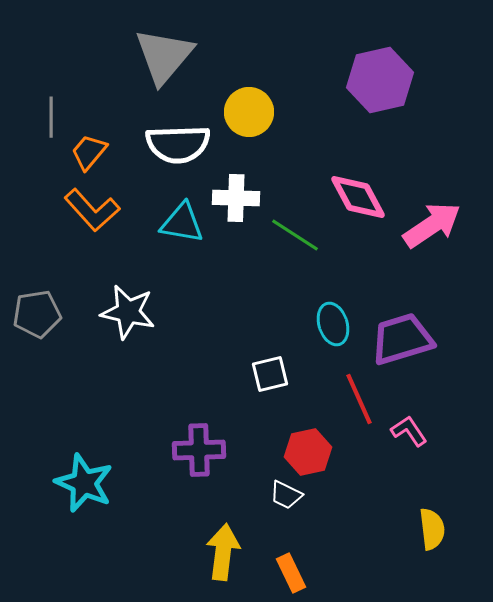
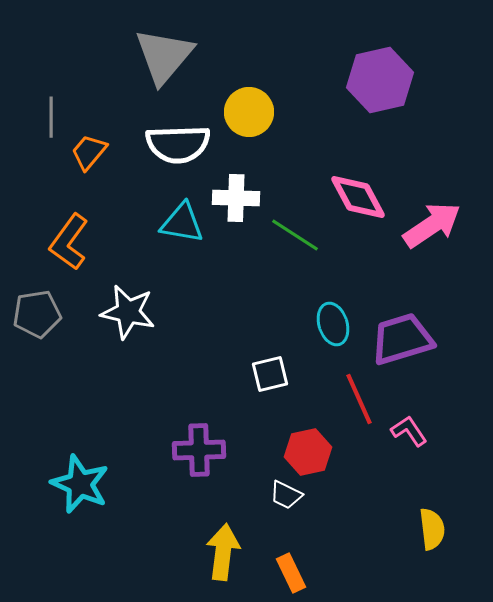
orange L-shape: moved 23 px left, 32 px down; rotated 78 degrees clockwise
cyan star: moved 4 px left, 1 px down
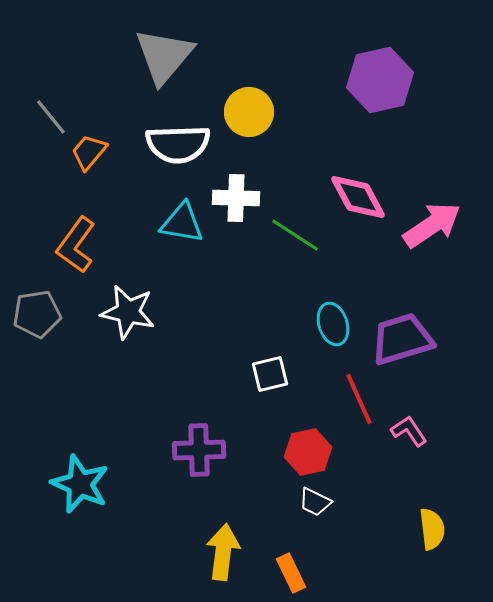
gray line: rotated 39 degrees counterclockwise
orange L-shape: moved 7 px right, 3 px down
white trapezoid: moved 29 px right, 7 px down
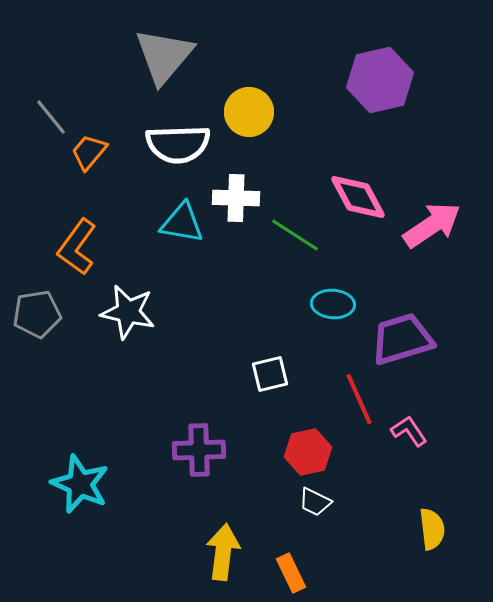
orange L-shape: moved 1 px right, 2 px down
cyan ellipse: moved 20 px up; rotated 69 degrees counterclockwise
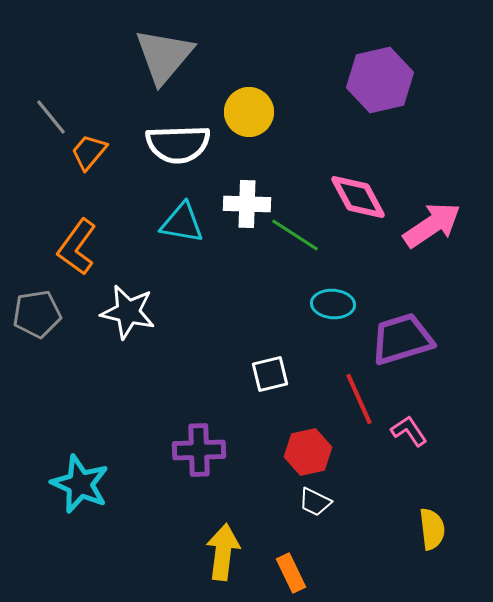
white cross: moved 11 px right, 6 px down
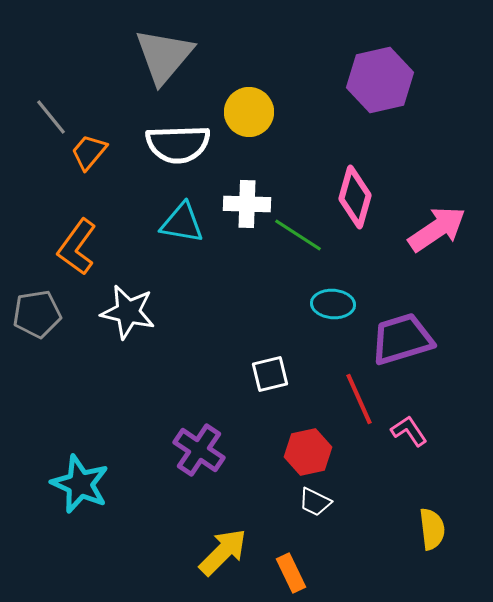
pink diamond: moved 3 px left; rotated 44 degrees clockwise
pink arrow: moved 5 px right, 4 px down
green line: moved 3 px right
purple cross: rotated 36 degrees clockwise
yellow arrow: rotated 38 degrees clockwise
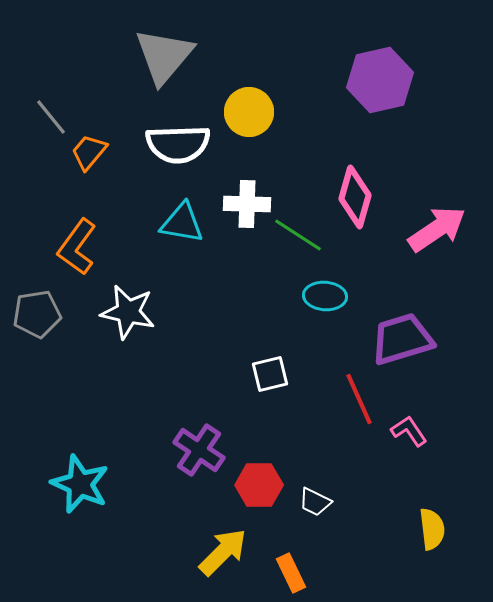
cyan ellipse: moved 8 px left, 8 px up
red hexagon: moved 49 px left, 33 px down; rotated 12 degrees clockwise
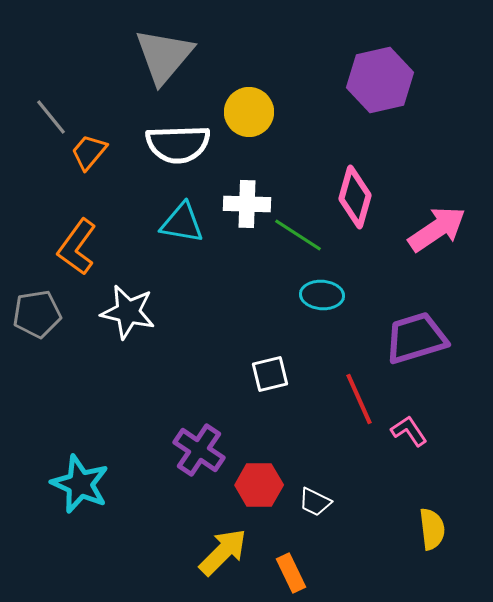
cyan ellipse: moved 3 px left, 1 px up
purple trapezoid: moved 14 px right, 1 px up
